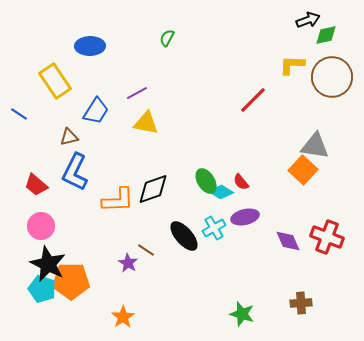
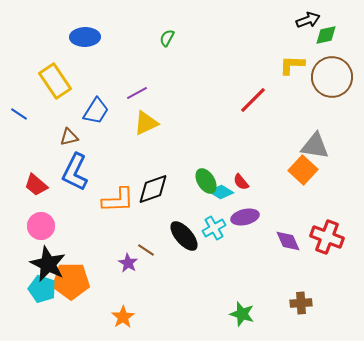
blue ellipse: moved 5 px left, 9 px up
yellow triangle: rotated 36 degrees counterclockwise
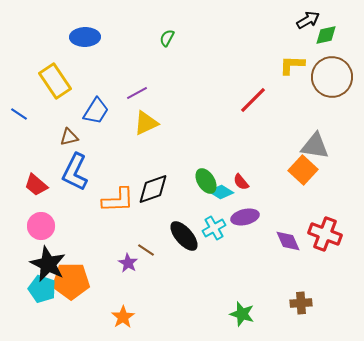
black arrow: rotated 10 degrees counterclockwise
red cross: moved 2 px left, 3 px up
